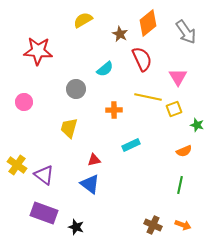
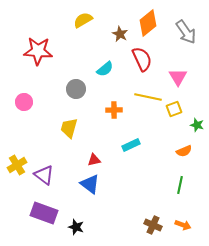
yellow cross: rotated 24 degrees clockwise
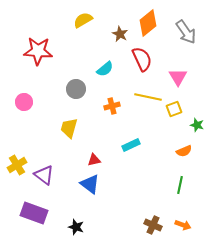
orange cross: moved 2 px left, 4 px up; rotated 14 degrees counterclockwise
purple rectangle: moved 10 px left
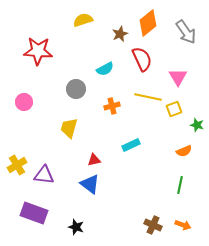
yellow semicircle: rotated 12 degrees clockwise
brown star: rotated 21 degrees clockwise
cyan semicircle: rotated 12 degrees clockwise
purple triangle: rotated 30 degrees counterclockwise
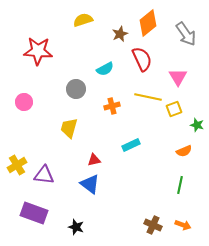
gray arrow: moved 2 px down
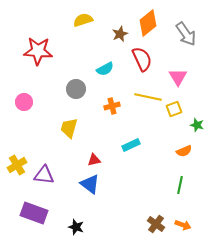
brown cross: moved 3 px right, 1 px up; rotated 12 degrees clockwise
